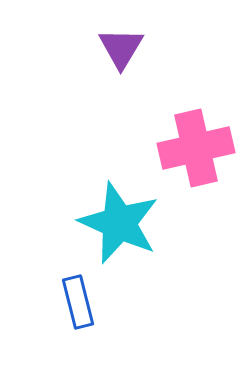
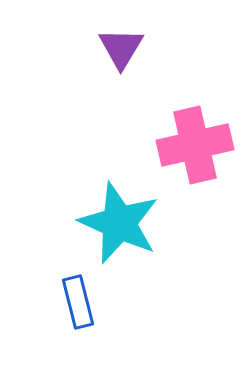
pink cross: moved 1 px left, 3 px up
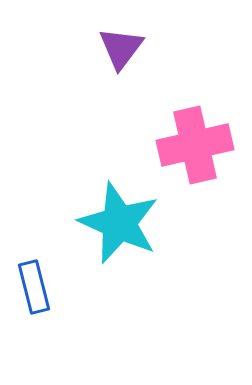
purple triangle: rotated 6 degrees clockwise
blue rectangle: moved 44 px left, 15 px up
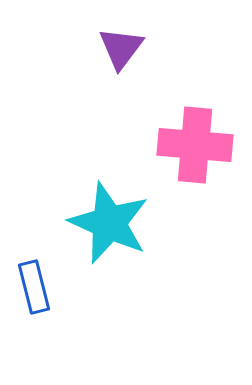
pink cross: rotated 18 degrees clockwise
cyan star: moved 10 px left
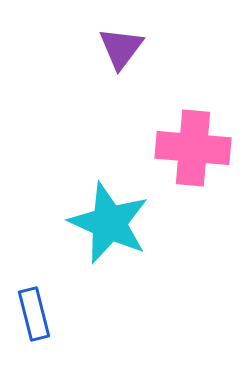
pink cross: moved 2 px left, 3 px down
blue rectangle: moved 27 px down
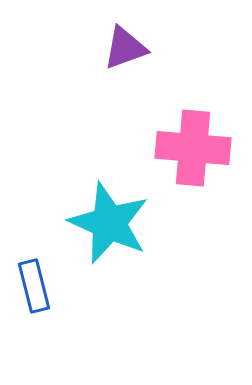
purple triangle: moved 4 px right; rotated 33 degrees clockwise
blue rectangle: moved 28 px up
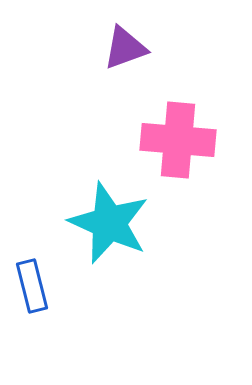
pink cross: moved 15 px left, 8 px up
blue rectangle: moved 2 px left
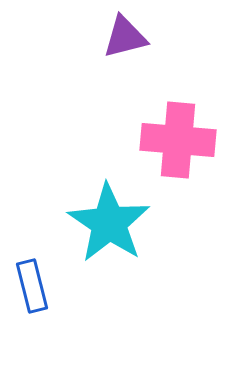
purple triangle: moved 11 px up; rotated 6 degrees clockwise
cyan star: rotated 10 degrees clockwise
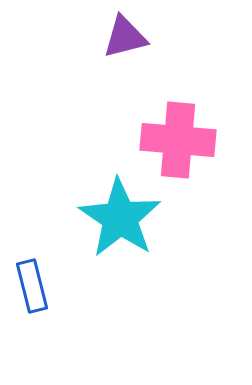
cyan star: moved 11 px right, 5 px up
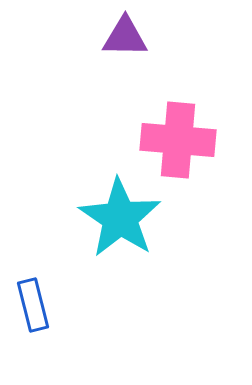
purple triangle: rotated 15 degrees clockwise
blue rectangle: moved 1 px right, 19 px down
